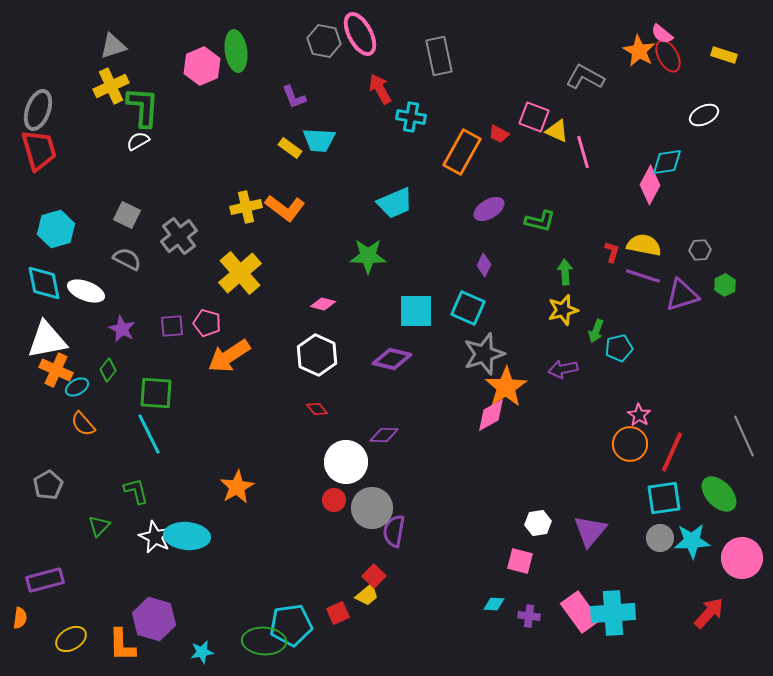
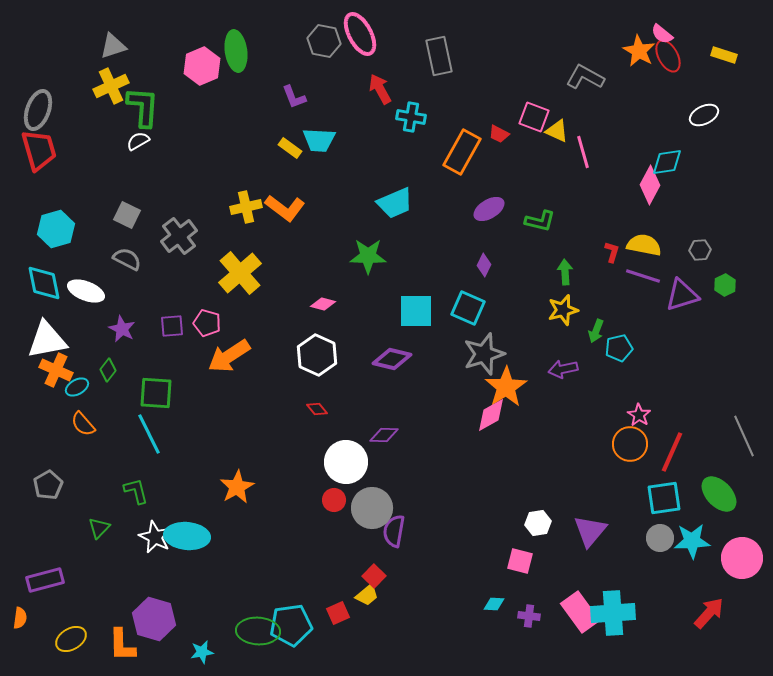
green triangle at (99, 526): moved 2 px down
green ellipse at (264, 641): moved 6 px left, 10 px up
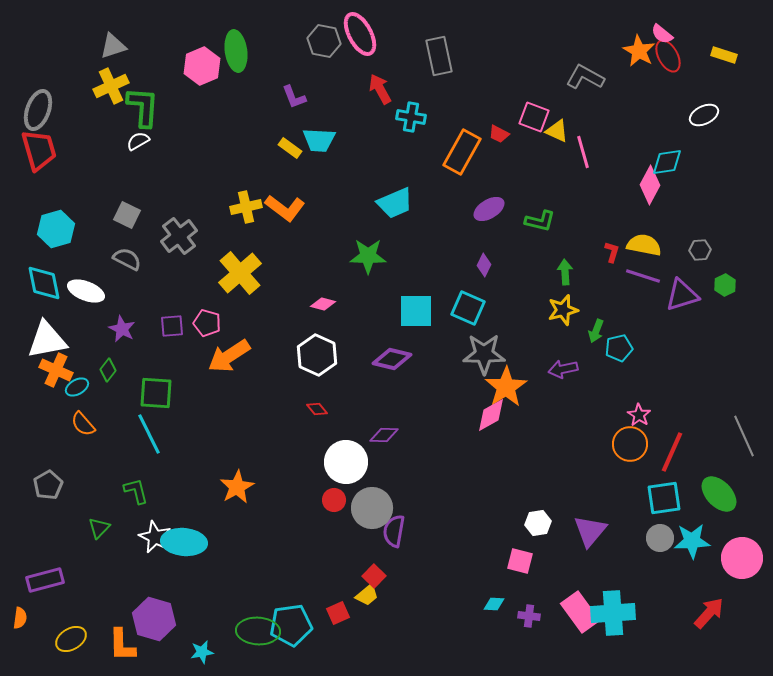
gray star at (484, 354): rotated 18 degrees clockwise
cyan ellipse at (187, 536): moved 3 px left, 6 px down
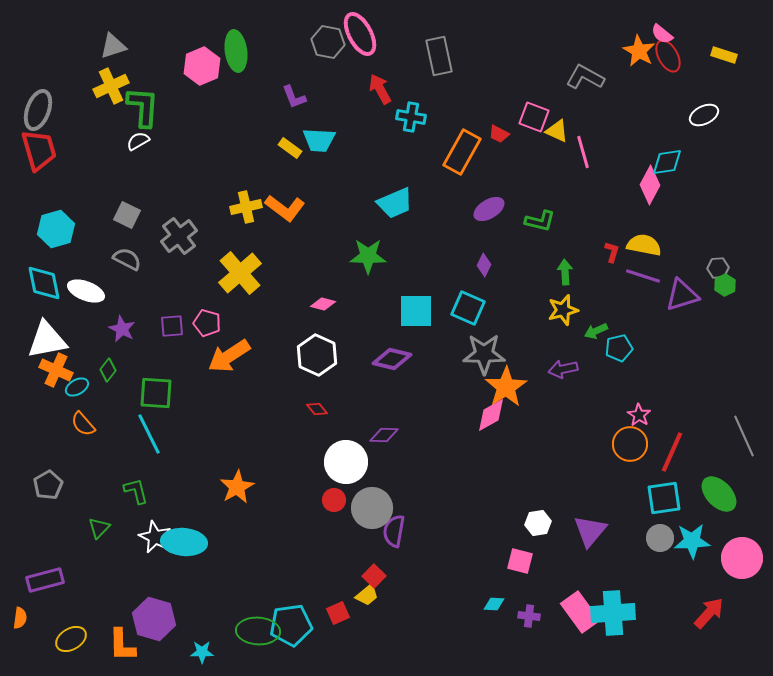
gray hexagon at (324, 41): moved 4 px right, 1 px down
gray hexagon at (700, 250): moved 18 px right, 18 px down
green arrow at (596, 331): rotated 45 degrees clockwise
cyan star at (202, 652): rotated 10 degrees clockwise
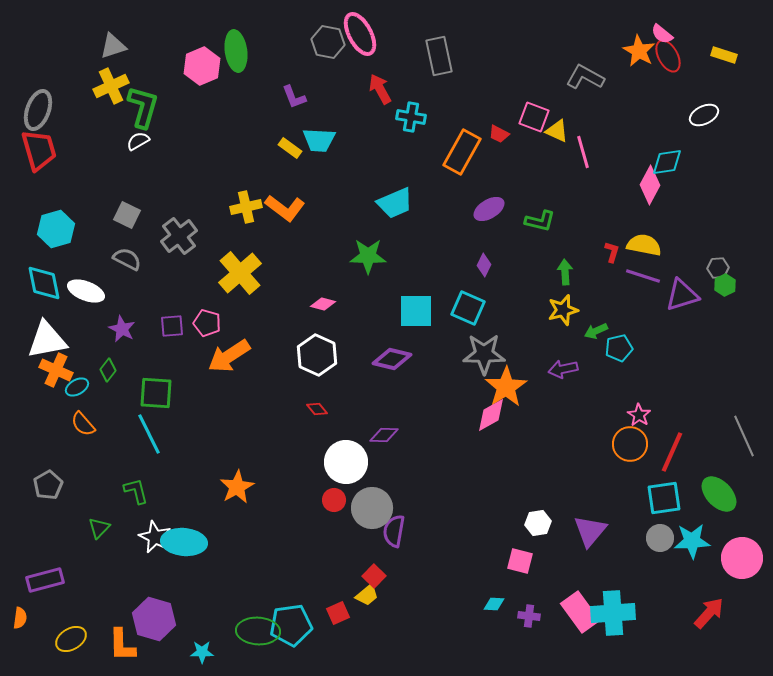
green L-shape at (143, 107): rotated 12 degrees clockwise
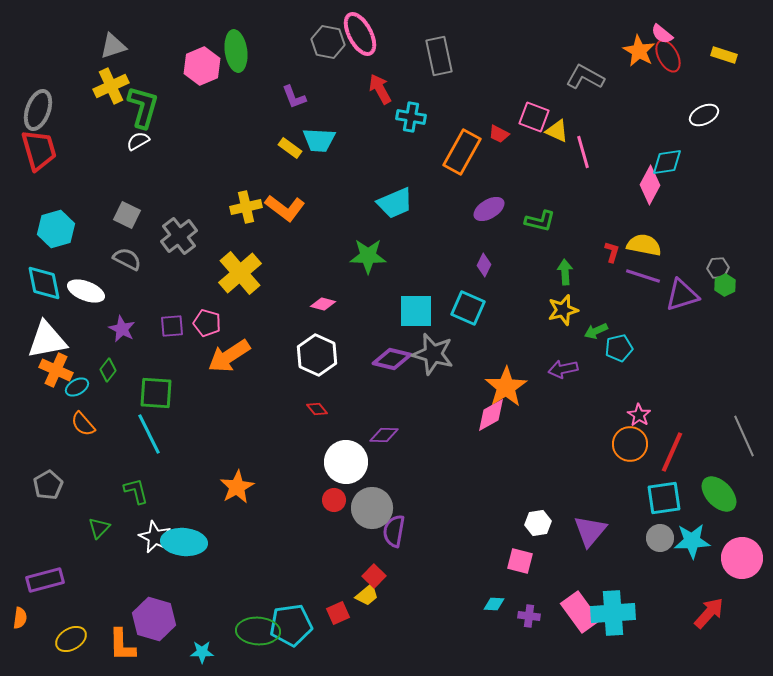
gray star at (484, 354): moved 51 px left; rotated 15 degrees clockwise
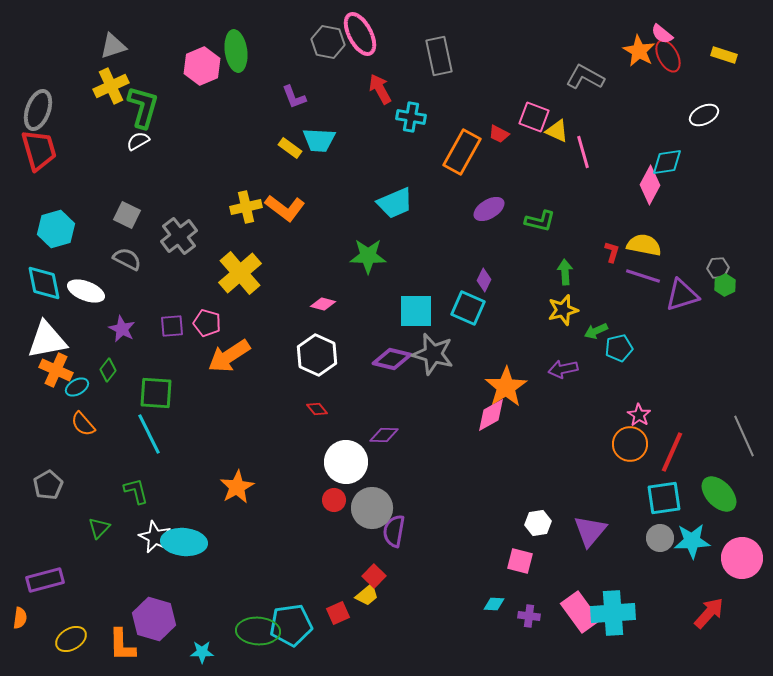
purple diamond at (484, 265): moved 15 px down
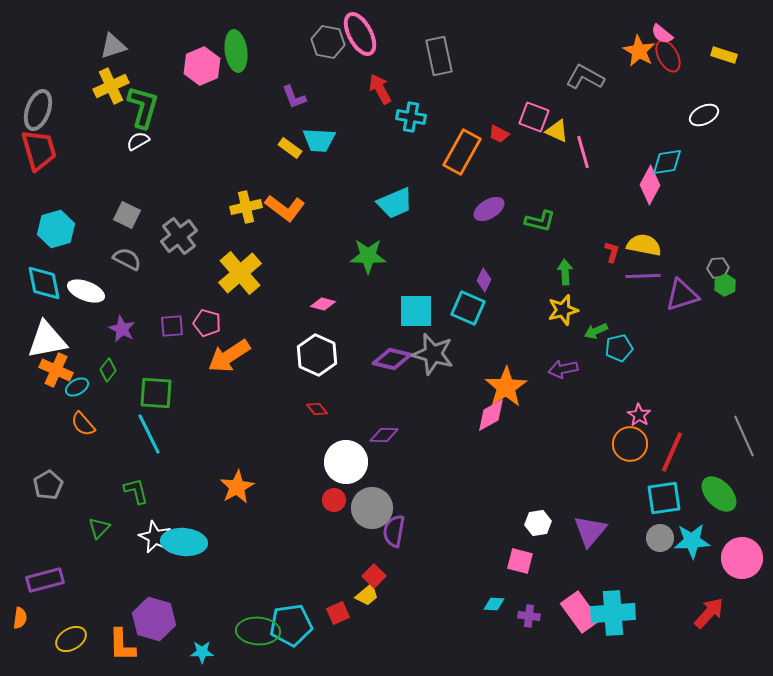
purple line at (643, 276): rotated 20 degrees counterclockwise
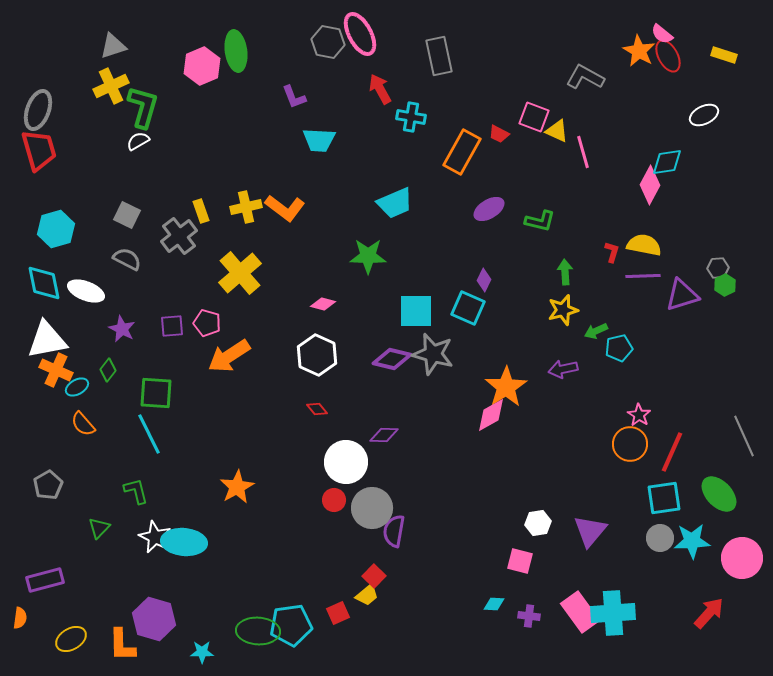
yellow rectangle at (290, 148): moved 89 px left, 63 px down; rotated 35 degrees clockwise
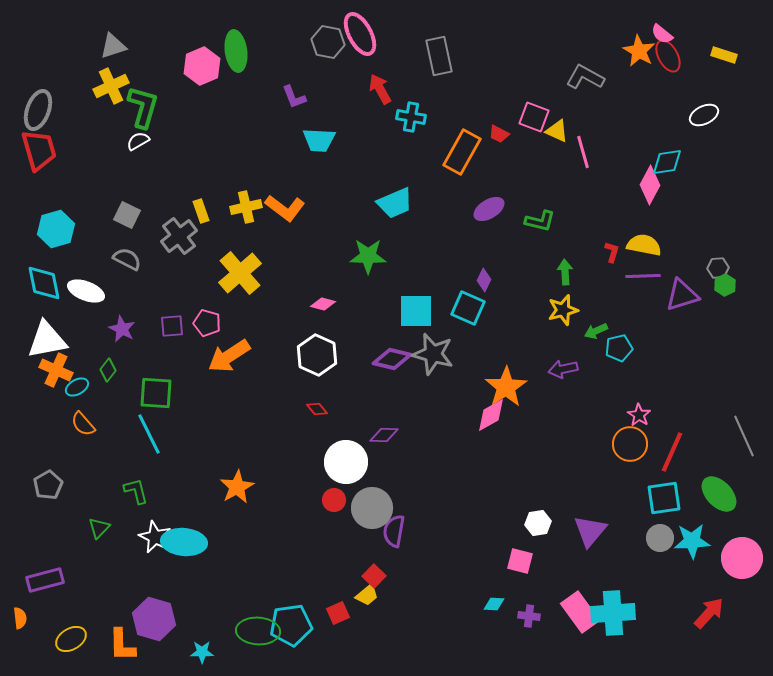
orange semicircle at (20, 618): rotated 15 degrees counterclockwise
